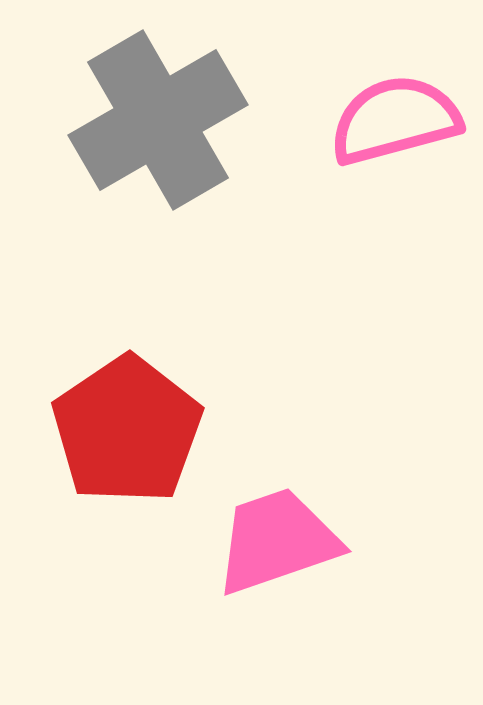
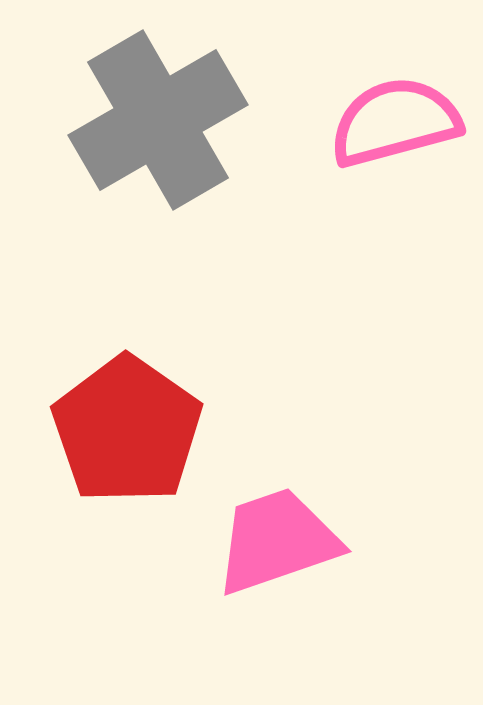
pink semicircle: moved 2 px down
red pentagon: rotated 3 degrees counterclockwise
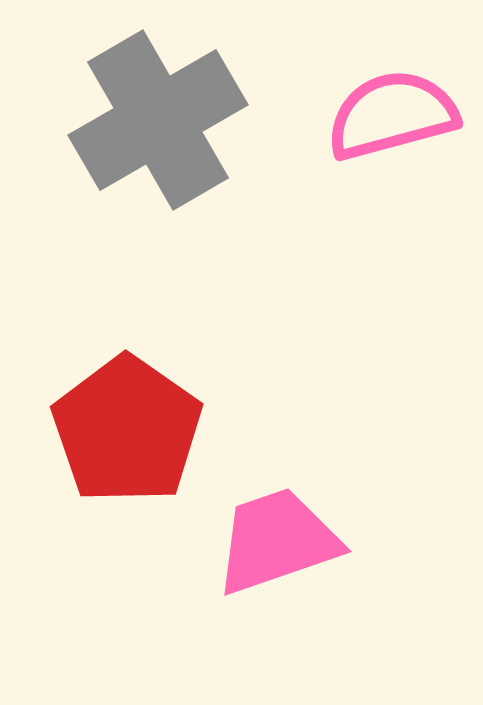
pink semicircle: moved 3 px left, 7 px up
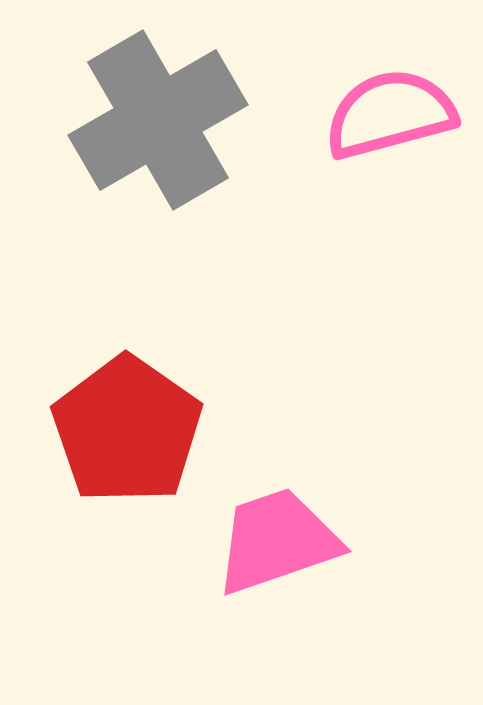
pink semicircle: moved 2 px left, 1 px up
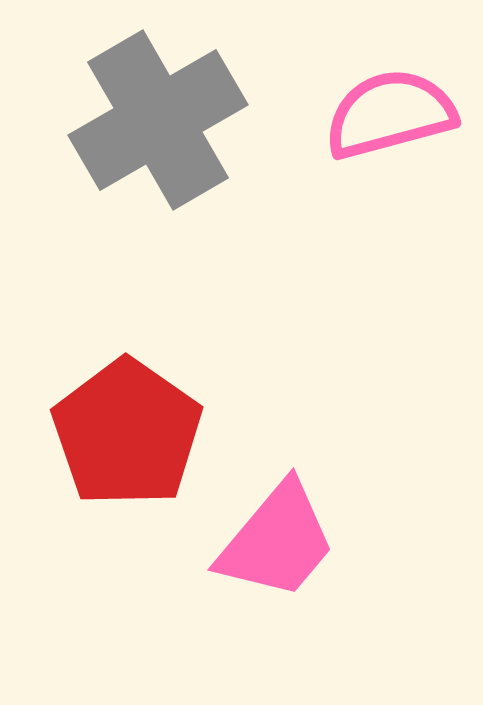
red pentagon: moved 3 px down
pink trapezoid: rotated 149 degrees clockwise
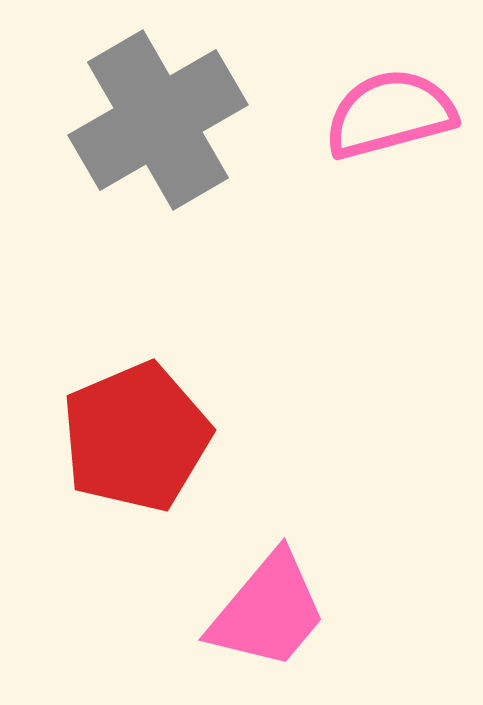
red pentagon: moved 9 px right, 4 px down; rotated 14 degrees clockwise
pink trapezoid: moved 9 px left, 70 px down
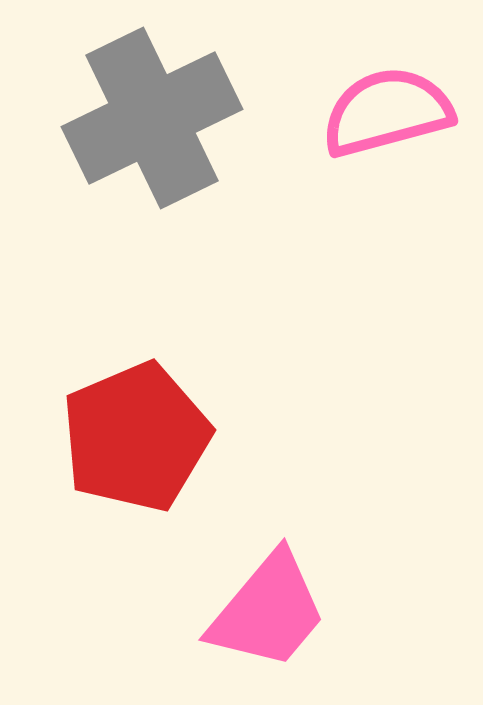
pink semicircle: moved 3 px left, 2 px up
gray cross: moved 6 px left, 2 px up; rotated 4 degrees clockwise
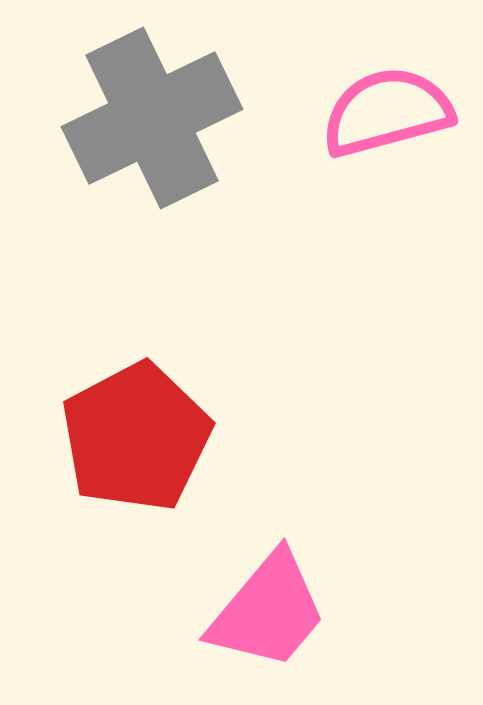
red pentagon: rotated 5 degrees counterclockwise
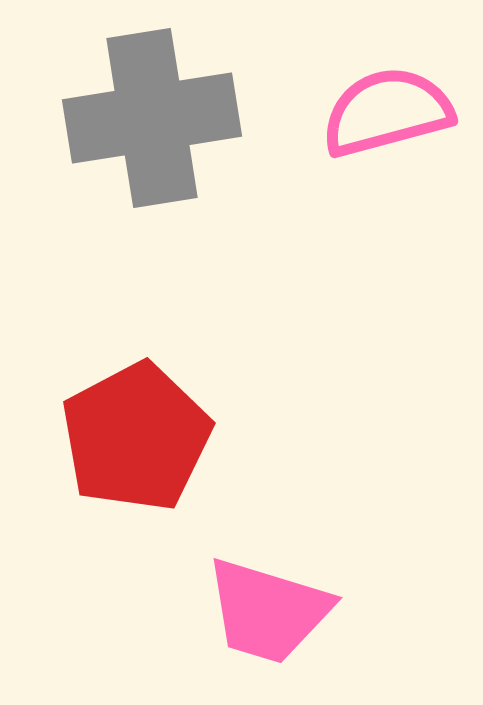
gray cross: rotated 17 degrees clockwise
pink trapezoid: rotated 67 degrees clockwise
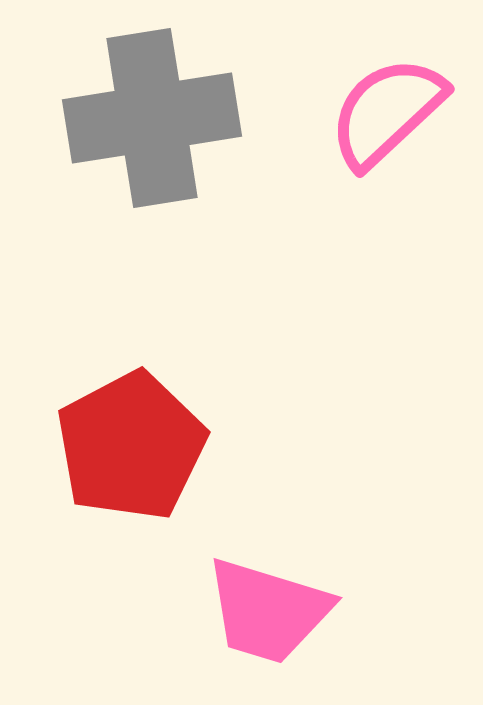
pink semicircle: rotated 28 degrees counterclockwise
red pentagon: moved 5 px left, 9 px down
